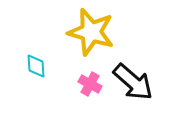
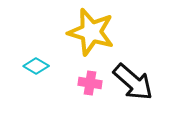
cyan diamond: rotated 55 degrees counterclockwise
pink cross: moved 1 px up; rotated 20 degrees counterclockwise
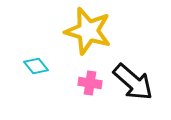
yellow star: moved 3 px left, 1 px up
cyan diamond: rotated 20 degrees clockwise
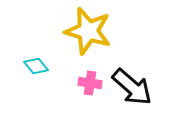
black arrow: moved 1 px left, 5 px down
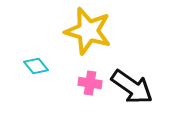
black arrow: rotated 6 degrees counterclockwise
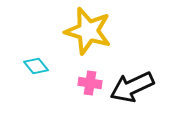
black arrow: rotated 120 degrees clockwise
